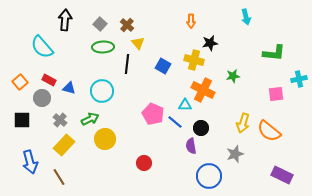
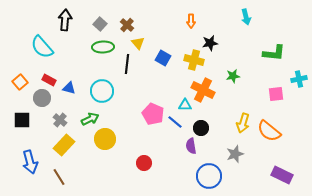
blue square: moved 8 px up
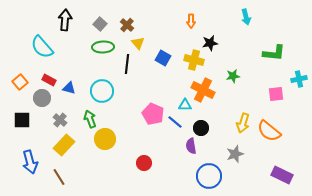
green arrow: rotated 84 degrees counterclockwise
